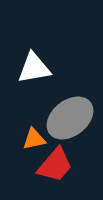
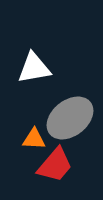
orange triangle: rotated 15 degrees clockwise
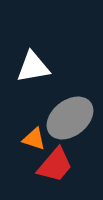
white triangle: moved 1 px left, 1 px up
orange triangle: rotated 15 degrees clockwise
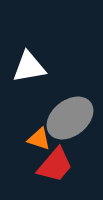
white triangle: moved 4 px left
orange triangle: moved 5 px right
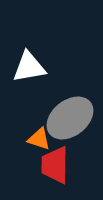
red trapezoid: rotated 141 degrees clockwise
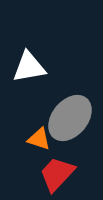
gray ellipse: rotated 12 degrees counterclockwise
red trapezoid: moved 2 px right, 9 px down; rotated 42 degrees clockwise
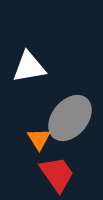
orange triangle: rotated 40 degrees clockwise
red trapezoid: rotated 102 degrees clockwise
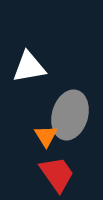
gray ellipse: moved 3 px up; rotated 24 degrees counterclockwise
orange triangle: moved 7 px right, 3 px up
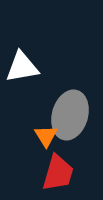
white triangle: moved 7 px left
red trapezoid: moved 1 px right, 1 px up; rotated 51 degrees clockwise
